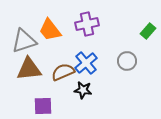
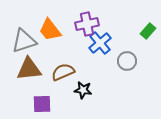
blue cross: moved 14 px right, 20 px up
purple square: moved 1 px left, 2 px up
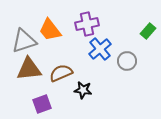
blue cross: moved 6 px down
brown semicircle: moved 2 px left, 1 px down
purple square: rotated 18 degrees counterclockwise
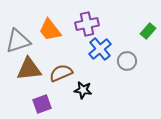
gray triangle: moved 6 px left
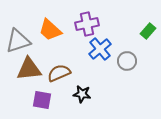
orange trapezoid: rotated 10 degrees counterclockwise
brown semicircle: moved 2 px left
black star: moved 1 px left, 4 px down
purple square: moved 4 px up; rotated 30 degrees clockwise
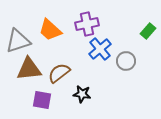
gray circle: moved 1 px left
brown semicircle: rotated 15 degrees counterclockwise
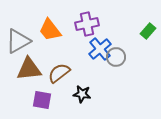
orange trapezoid: rotated 10 degrees clockwise
gray triangle: rotated 12 degrees counterclockwise
gray circle: moved 10 px left, 4 px up
